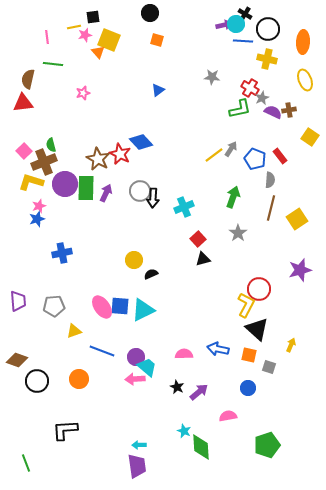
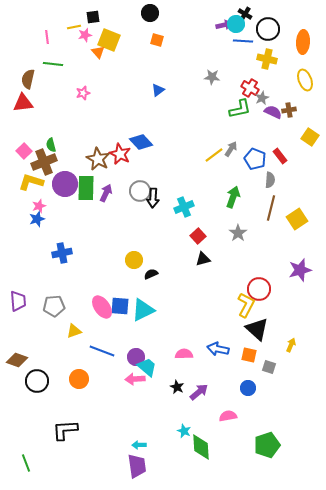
red square at (198, 239): moved 3 px up
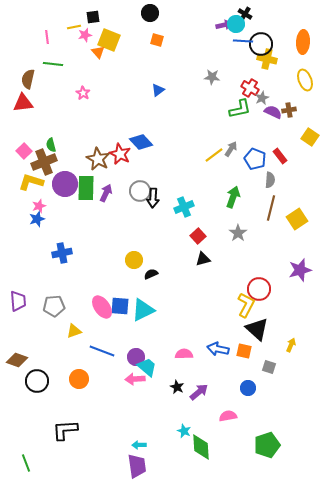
black circle at (268, 29): moved 7 px left, 15 px down
pink star at (83, 93): rotated 24 degrees counterclockwise
orange square at (249, 355): moved 5 px left, 4 px up
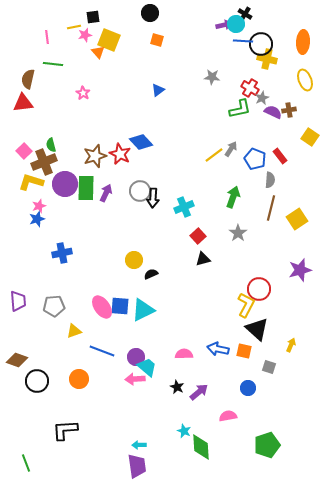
brown star at (98, 159): moved 3 px left, 3 px up; rotated 25 degrees clockwise
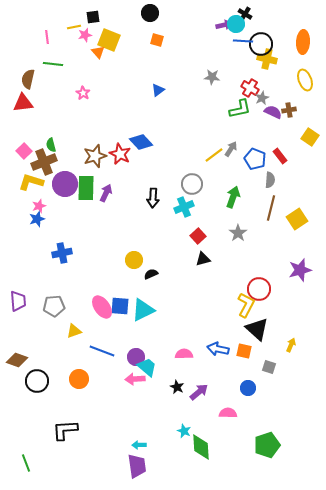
gray circle at (140, 191): moved 52 px right, 7 px up
pink semicircle at (228, 416): moved 3 px up; rotated 12 degrees clockwise
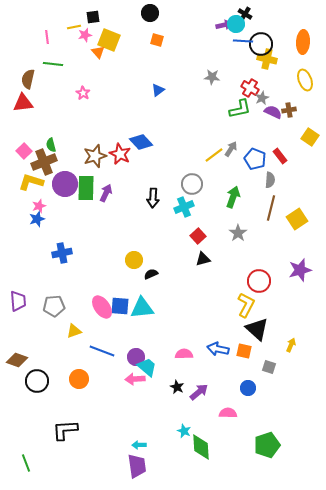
red circle at (259, 289): moved 8 px up
cyan triangle at (143, 310): moved 1 px left, 2 px up; rotated 20 degrees clockwise
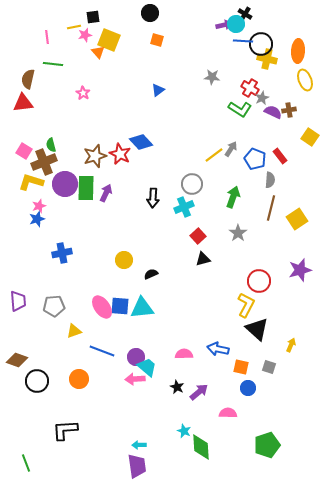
orange ellipse at (303, 42): moved 5 px left, 9 px down
green L-shape at (240, 109): rotated 45 degrees clockwise
pink square at (24, 151): rotated 14 degrees counterclockwise
yellow circle at (134, 260): moved 10 px left
orange square at (244, 351): moved 3 px left, 16 px down
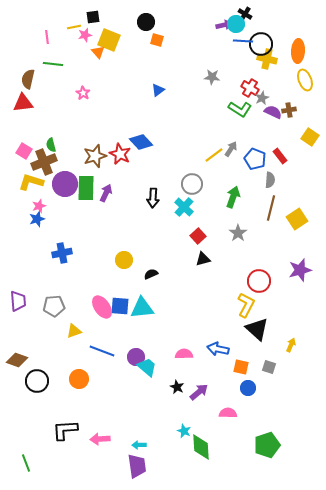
black circle at (150, 13): moved 4 px left, 9 px down
cyan cross at (184, 207): rotated 24 degrees counterclockwise
pink arrow at (135, 379): moved 35 px left, 60 px down
